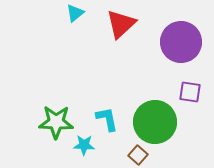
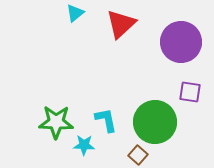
cyan L-shape: moved 1 px left, 1 px down
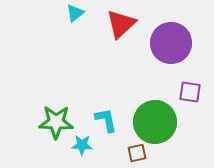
purple circle: moved 10 px left, 1 px down
cyan star: moved 2 px left
brown square: moved 1 px left, 2 px up; rotated 36 degrees clockwise
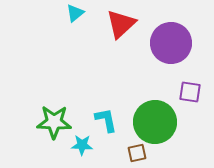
green star: moved 2 px left
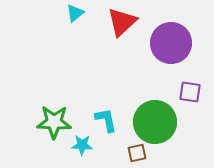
red triangle: moved 1 px right, 2 px up
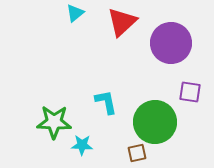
cyan L-shape: moved 18 px up
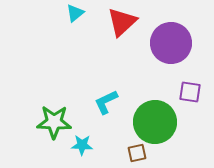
cyan L-shape: rotated 104 degrees counterclockwise
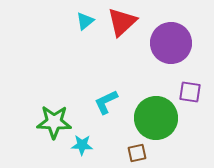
cyan triangle: moved 10 px right, 8 px down
green circle: moved 1 px right, 4 px up
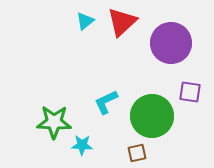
green circle: moved 4 px left, 2 px up
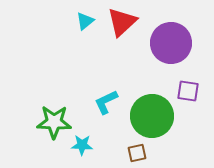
purple square: moved 2 px left, 1 px up
